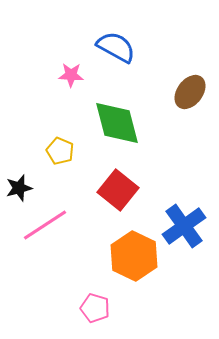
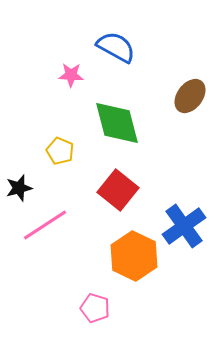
brown ellipse: moved 4 px down
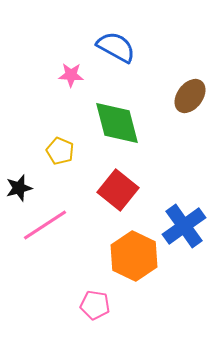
pink pentagon: moved 3 px up; rotated 8 degrees counterclockwise
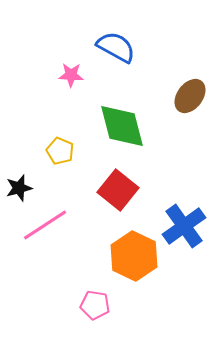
green diamond: moved 5 px right, 3 px down
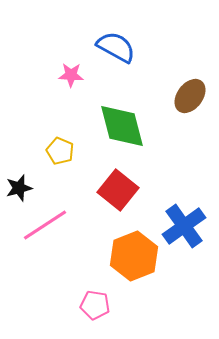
orange hexagon: rotated 12 degrees clockwise
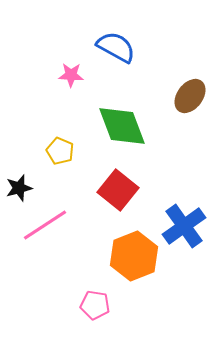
green diamond: rotated 6 degrees counterclockwise
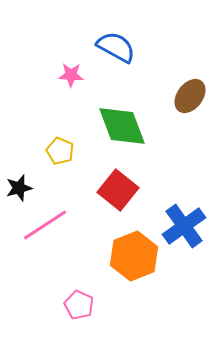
pink pentagon: moved 16 px left; rotated 16 degrees clockwise
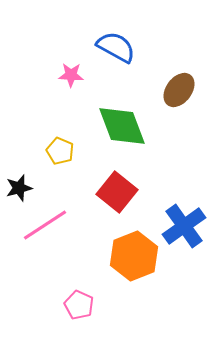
brown ellipse: moved 11 px left, 6 px up
red square: moved 1 px left, 2 px down
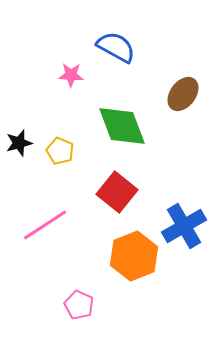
brown ellipse: moved 4 px right, 4 px down
black star: moved 45 px up
blue cross: rotated 6 degrees clockwise
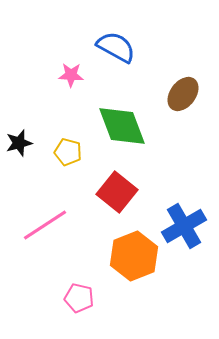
yellow pentagon: moved 8 px right, 1 px down; rotated 8 degrees counterclockwise
pink pentagon: moved 7 px up; rotated 12 degrees counterclockwise
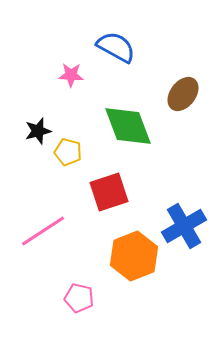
green diamond: moved 6 px right
black star: moved 19 px right, 12 px up
red square: moved 8 px left; rotated 33 degrees clockwise
pink line: moved 2 px left, 6 px down
